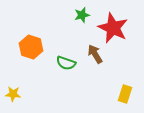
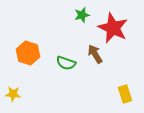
orange hexagon: moved 3 px left, 6 px down
yellow rectangle: rotated 36 degrees counterclockwise
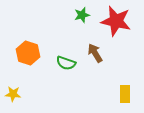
red star: moved 3 px right, 7 px up; rotated 12 degrees counterclockwise
brown arrow: moved 1 px up
yellow rectangle: rotated 18 degrees clockwise
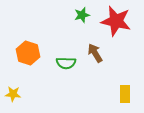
green semicircle: rotated 18 degrees counterclockwise
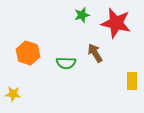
red star: moved 2 px down
yellow rectangle: moved 7 px right, 13 px up
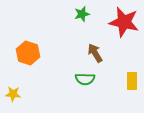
green star: moved 1 px up
red star: moved 8 px right, 1 px up
green semicircle: moved 19 px right, 16 px down
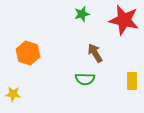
red star: moved 2 px up
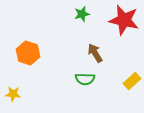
yellow rectangle: rotated 48 degrees clockwise
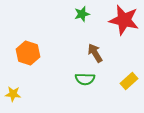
yellow rectangle: moved 3 px left
